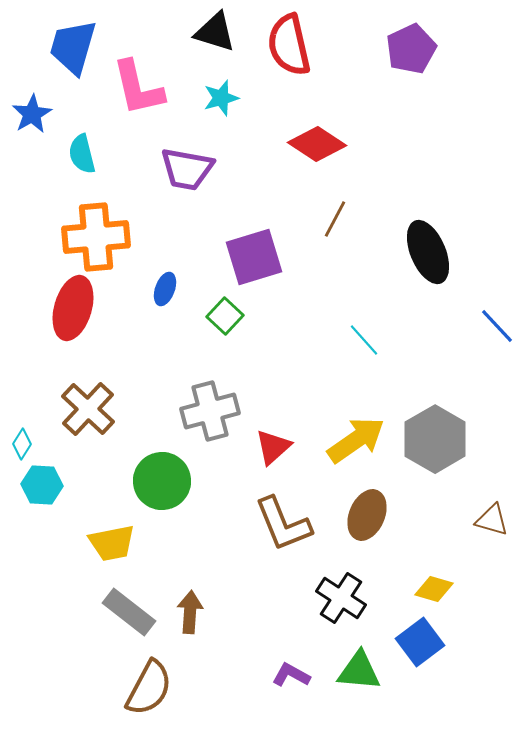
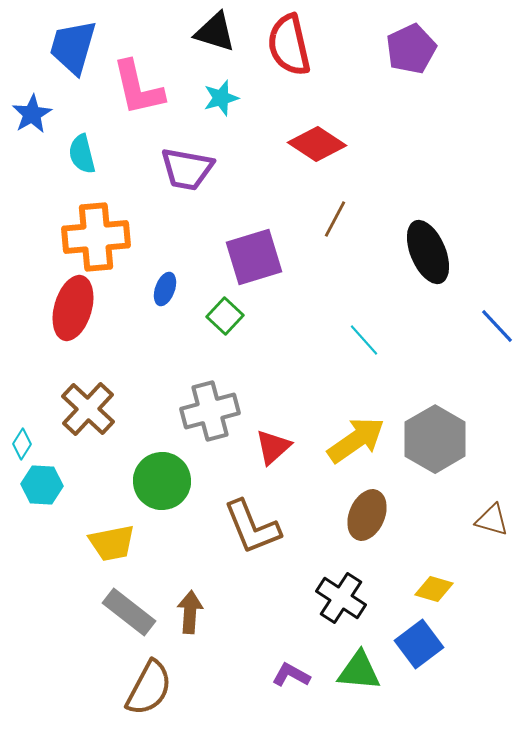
brown L-shape: moved 31 px left, 3 px down
blue square: moved 1 px left, 2 px down
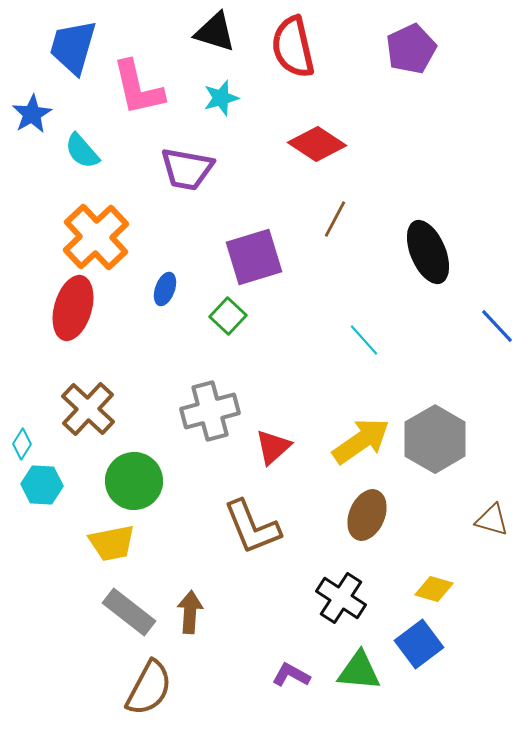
red semicircle: moved 4 px right, 2 px down
cyan semicircle: moved 3 px up; rotated 27 degrees counterclockwise
orange cross: rotated 38 degrees counterclockwise
green square: moved 3 px right
yellow arrow: moved 5 px right, 1 px down
green circle: moved 28 px left
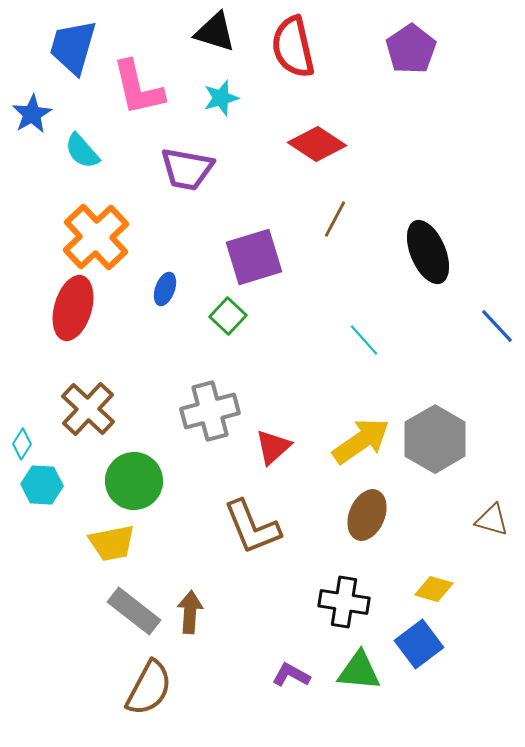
purple pentagon: rotated 9 degrees counterclockwise
black cross: moved 3 px right, 4 px down; rotated 24 degrees counterclockwise
gray rectangle: moved 5 px right, 1 px up
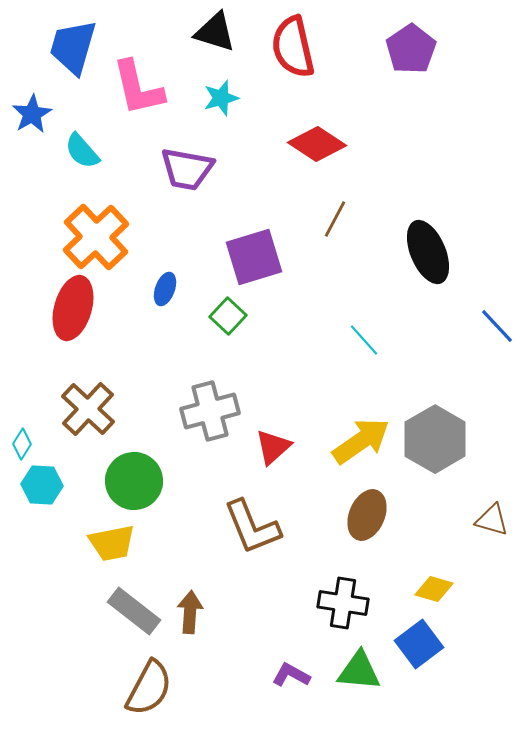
black cross: moved 1 px left, 1 px down
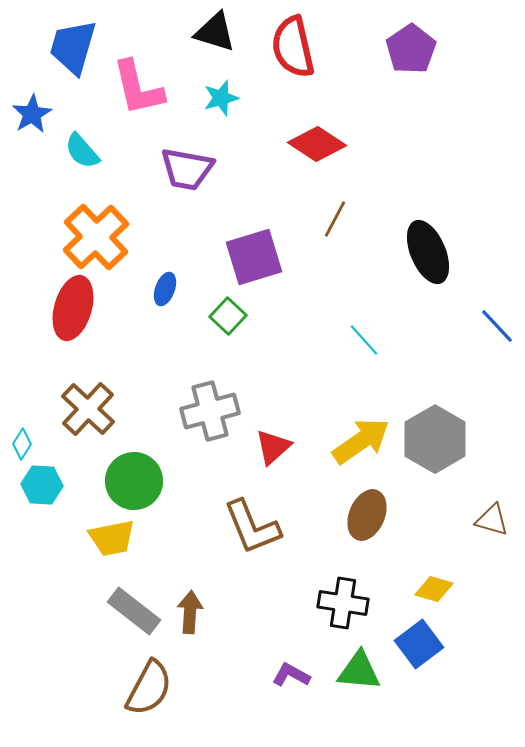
yellow trapezoid: moved 5 px up
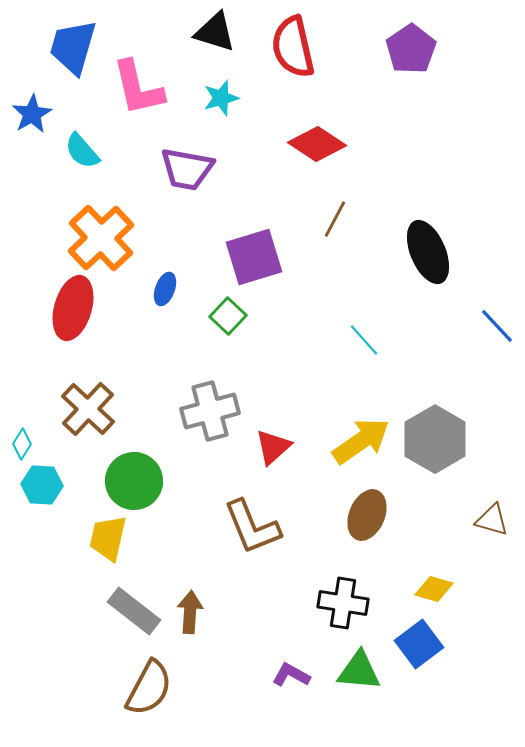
orange cross: moved 5 px right, 1 px down
yellow trapezoid: moved 4 px left; rotated 114 degrees clockwise
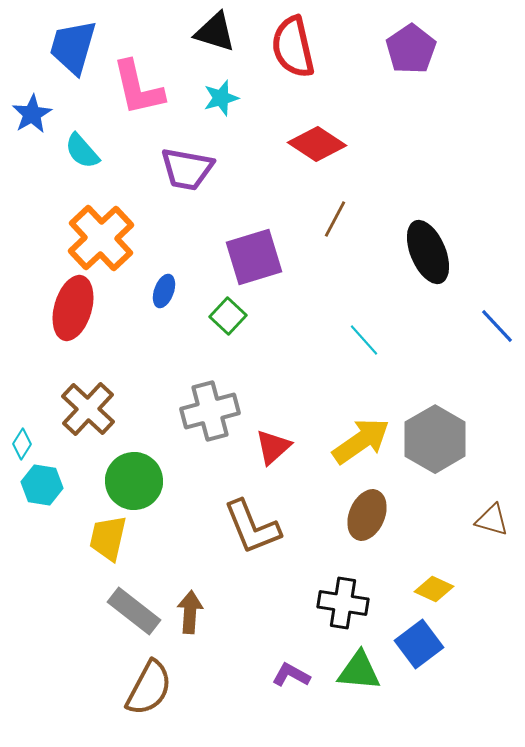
blue ellipse: moved 1 px left, 2 px down
cyan hexagon: rotated 6 degrees clockwise
yellow diamond: rotated 9 degrees clockwise
